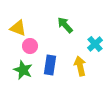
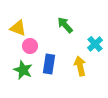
blue rectangle: moved 1 px left, 1 px up
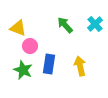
cyan cross: moved 20 px up
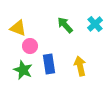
blue rectangle: rotated 18 degrees counterclockwise
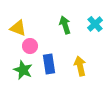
green arrow: rotated 24 degrees clockwise
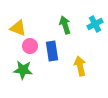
cyan cross: rotated 14 degrees clockwise
blue rectangle: moved 3 px right, 13 px up
green star: rotated 18 degrees counterclockwise
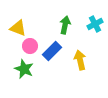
green arrow: rotated 30 degrees clockwise
blue rectangle: rotated 54 degrees clockwise
yellow arrow: moved 6 px up
green star: moved 1 px right, 1 px up; rotated 18 degrees clockwise
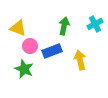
green arrow: moved 1 px left, 1 px down
blue rectangle: rotated 24 degrees clockwise
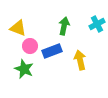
cyan cross: moved 2 px right
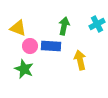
blue rectangle: moved 1 px left, 5 px up; rotated 24 degrees clockwise
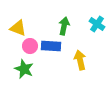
cyan cross: rotated 28 degrees counterclockwise
